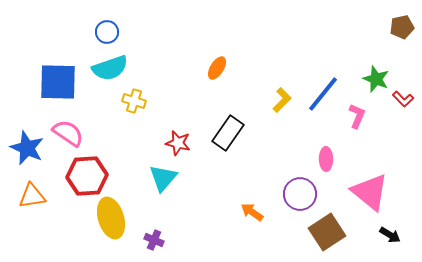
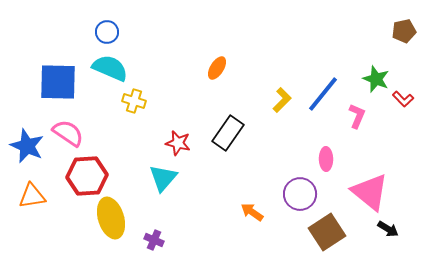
brown pentagon: moved 2 px right, 4 px down
cyan semicircle: rotated 138 degrees counterclockwise
blue star: moved 2 px up
black arrow: moved 2 px left, 6 px up
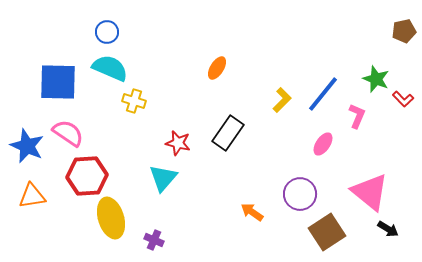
pink ellipse: moved 3 px left, 15 px up; rotated 35 degrees clockwise
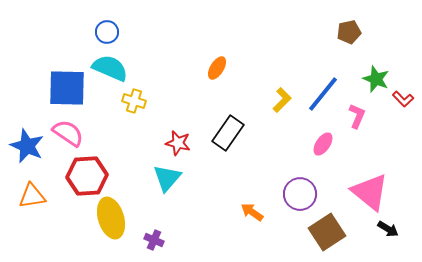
brown pentagon: moved 55 px left, 1 px down
blue square: moved 9 px right, 6 px down
cyan triangle: moved 4 px right
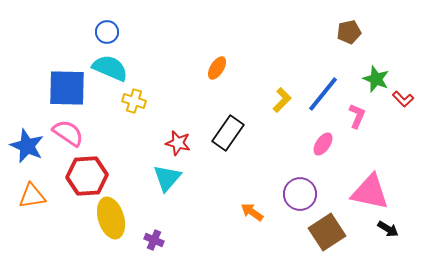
pink triangle: rotated 27 degrees counterclockwise
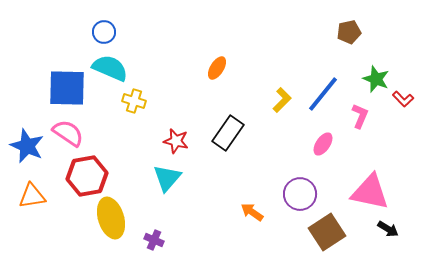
blue circle: moved 3 px left
pink L-shape: moved 3 px right
red star: moved 2 px left, 2 px up
red hexagon: rotated 6 degrees counterclockwise
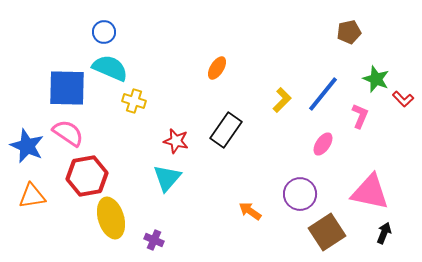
black rectangle: moved 2 px left, 3 px up
orange arrow: moved 2 px left, 1 px up
black arrow: moved 4 px left, 4 px down; rotated 100 degrees counterclockwise
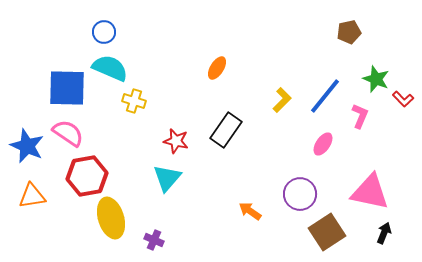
blue line: moved 2 px right, 2 px down
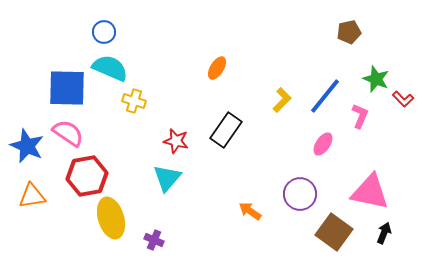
brown square: moved 7 px right; rotated 21 degrees counterclockwise
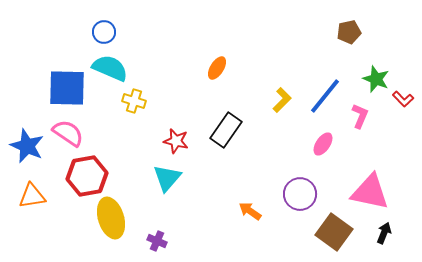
purple cross: moved 3 px right, 1 px down
